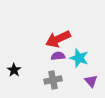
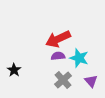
gray cross: moved 10 px right; rotated 30 degrees counterclockwise
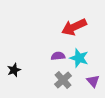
red arrow: moved 16 px right, 12 px up
black star: rotated 16 degrees clockwise
purple triangle: moved 2 px right
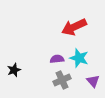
purple semicircle: moved 1 px left, 3 px down
gray cross: moved 1 px left; rotated 18 degrees clockwise
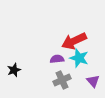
red arrow: moved 14 px down
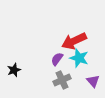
purple semicircle: rotated 48 degrees counterclockwise
